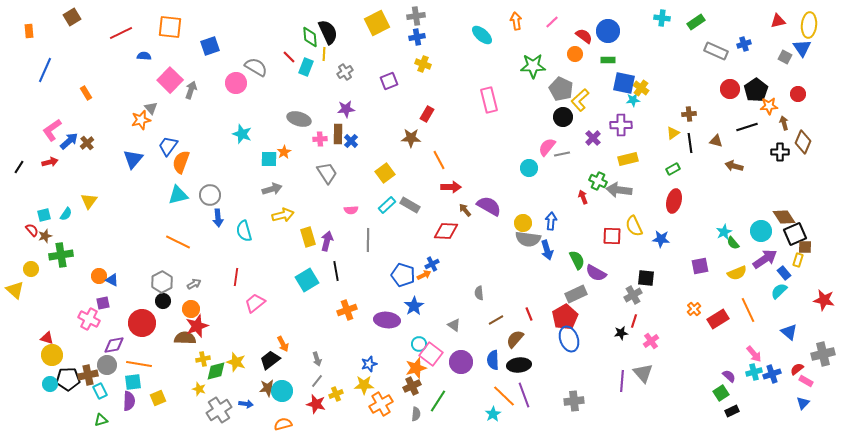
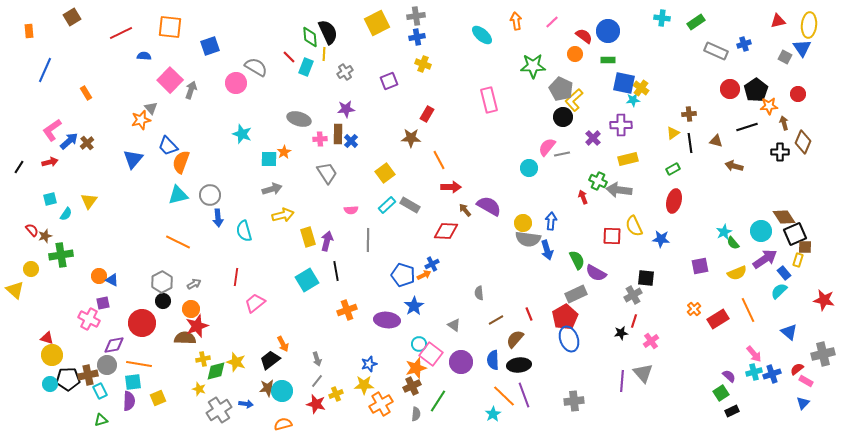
yellow L-shape at (580, 100): moved 6 px left
blue trapezoid at (168, 146): rotated 80 degrees counterclockwise
cyan square at (44, 215): moved 6 px right, 16 px up
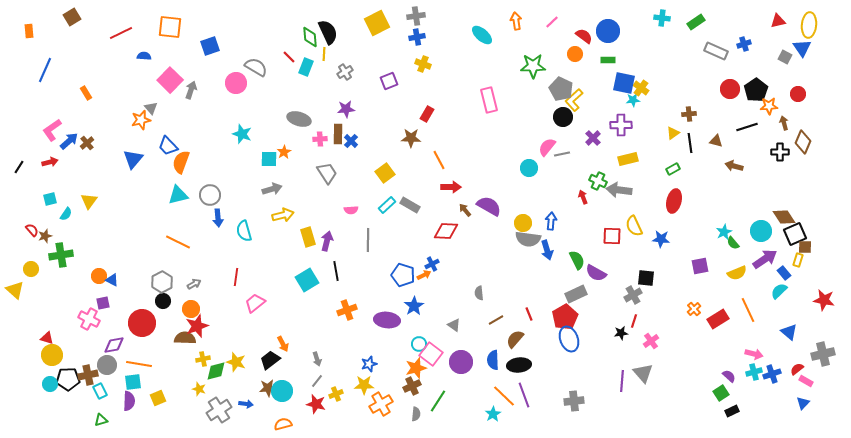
pink arrow at (754, 354): rotated 36 degrees counterclockwise
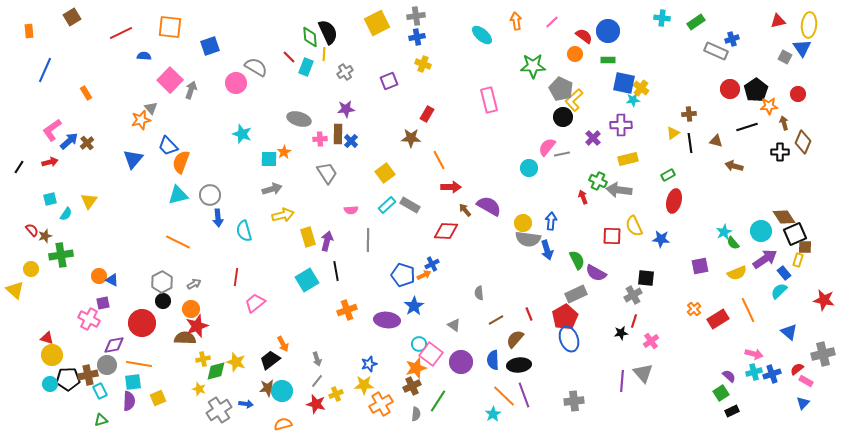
blue cross at (744, 44): moved 12 px left, 5 px up
green rectangle at (673, 169): moved 5 px left, 6 px down
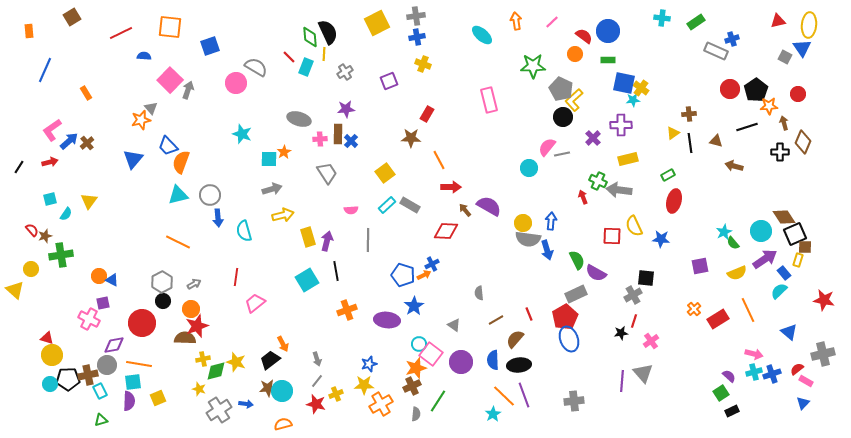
gray arrow at (191, 90): moved 3 px left
